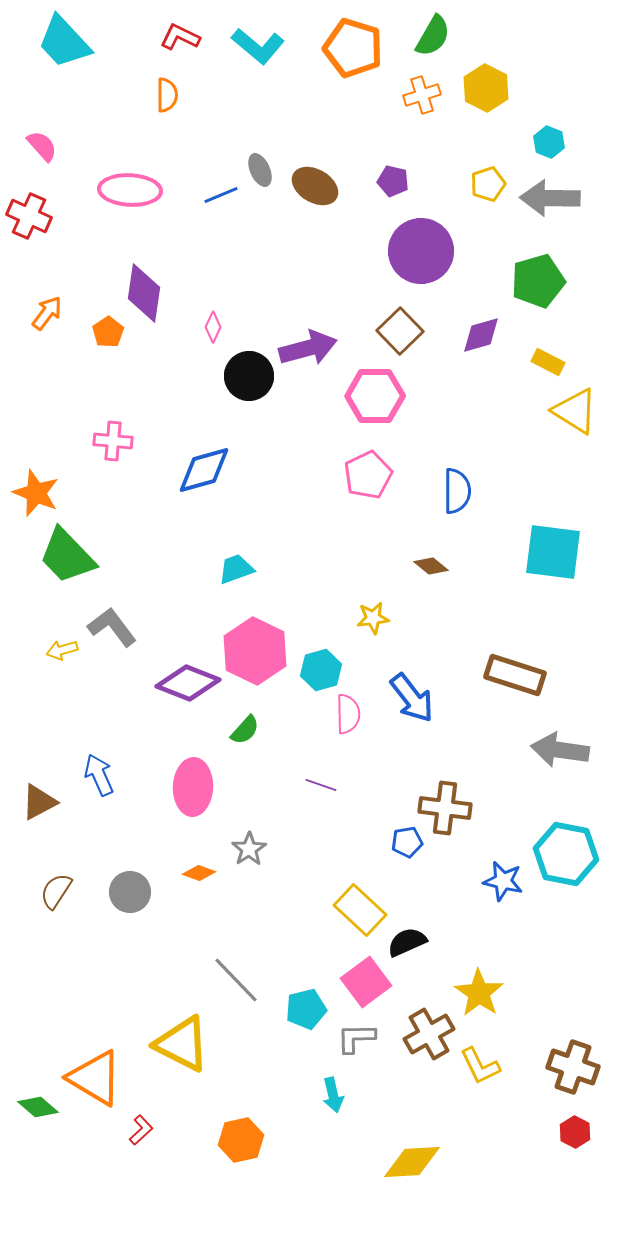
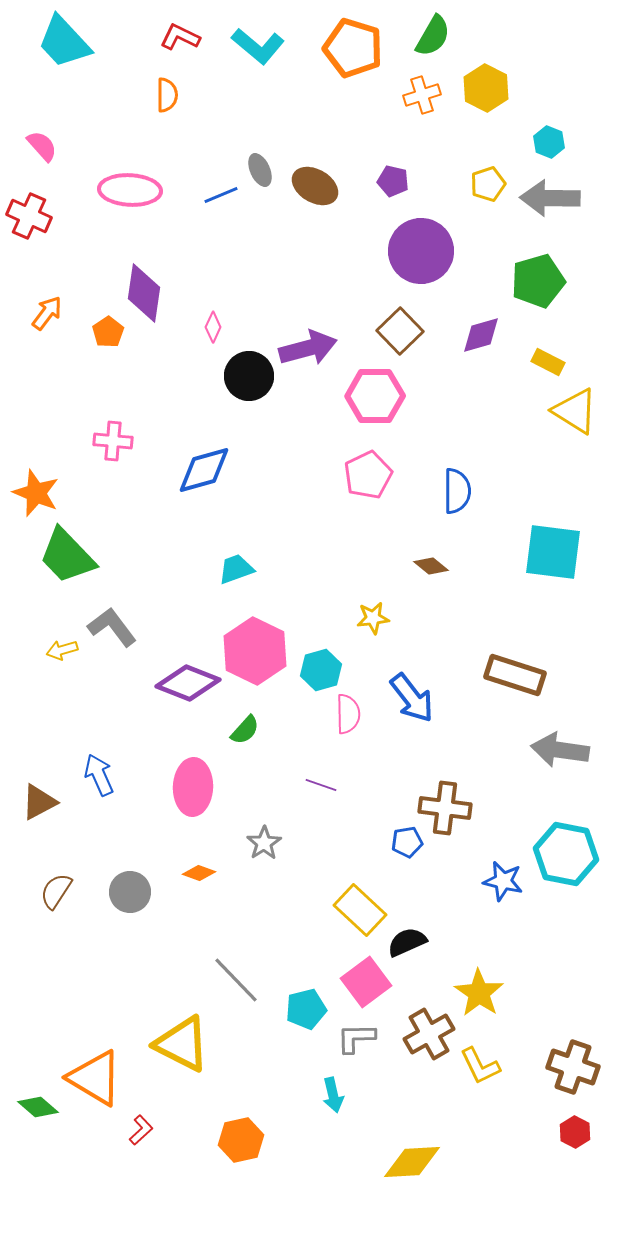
gray star at (249, 849): moved 15 px right, 6 px up
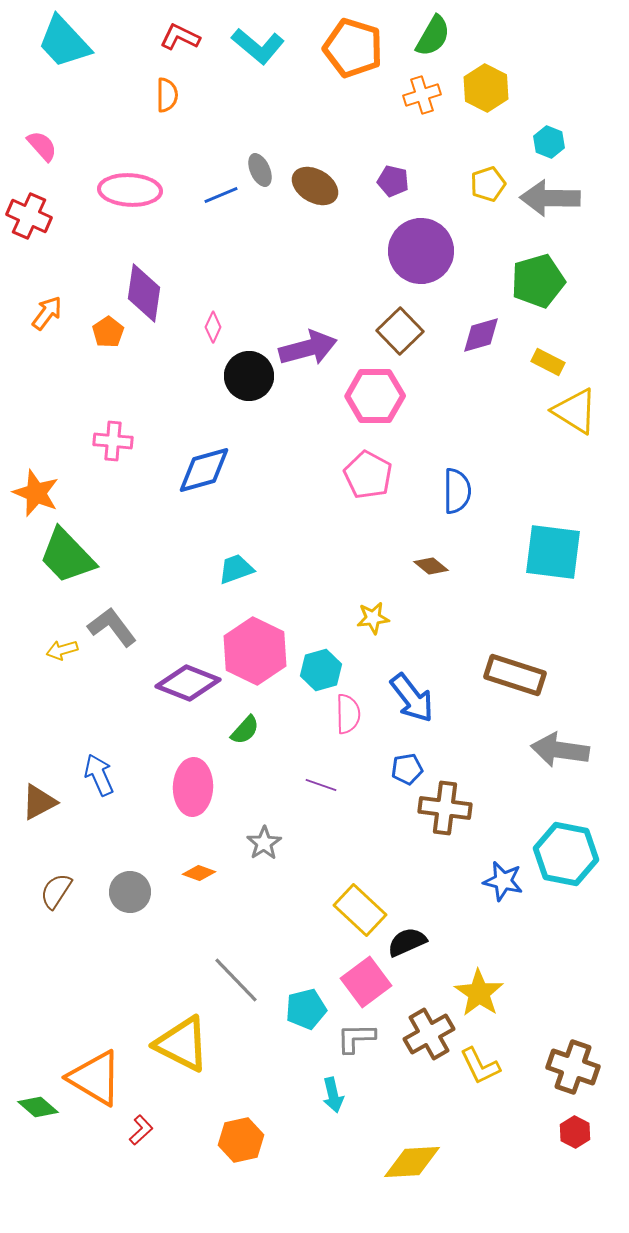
pink pentagon at (368, 475): rotated 18 degrees counterclockwise
blue pentagon at (407, 842): moved 73 px up
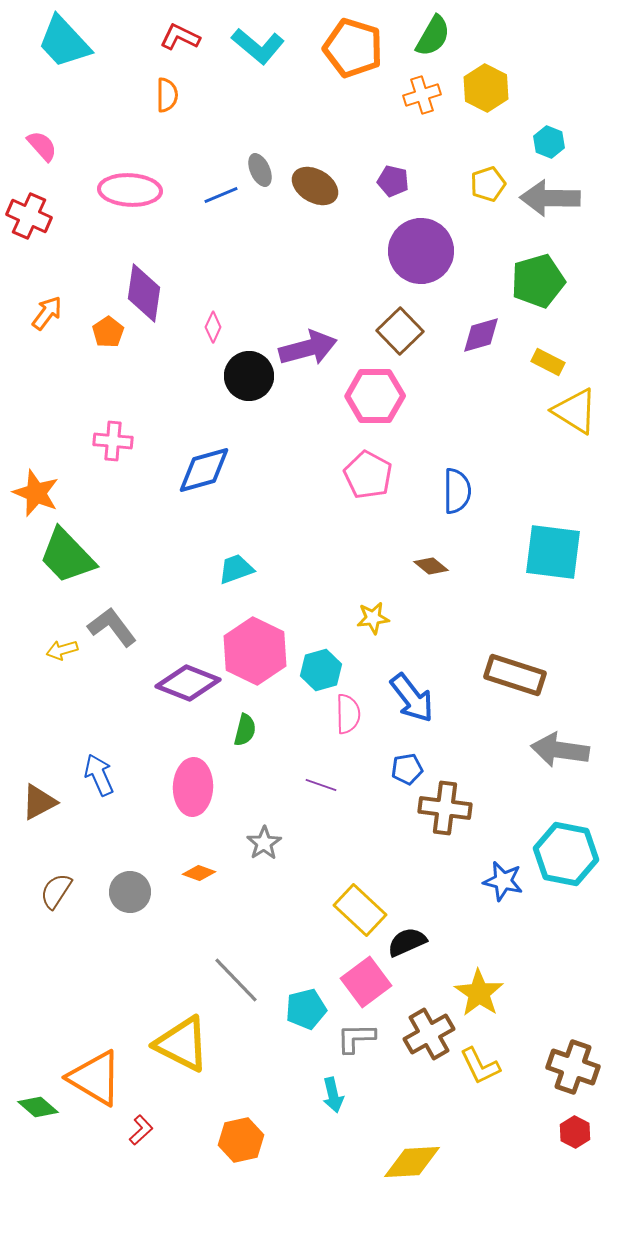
green semicircle at (245, 730): rotated 28 degrees counterclockwise
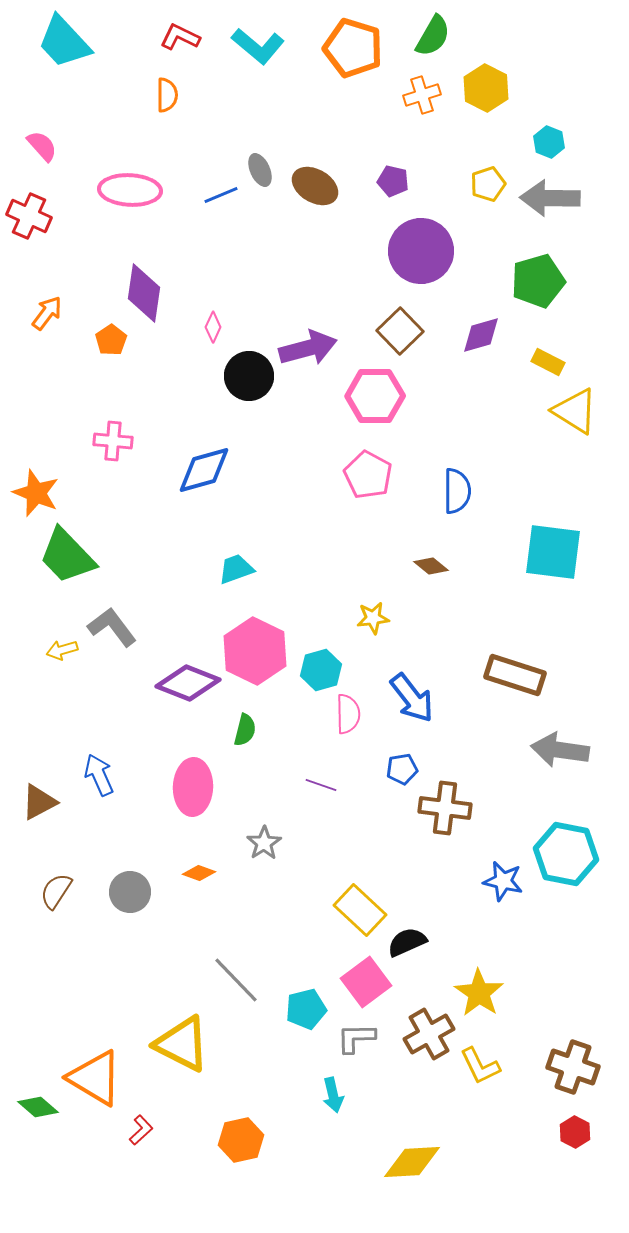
orange pentagon at (108, 332): moved 3 px right, 8 px down
blue pentagon at (407, 769): moved 5 px left
